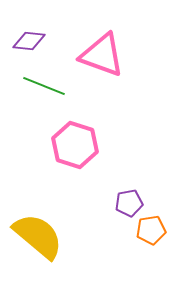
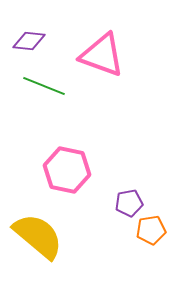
pink hexagon: moved 8 px left, 25 px down; rotated 6 degrees counterclockwise
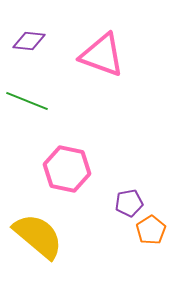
green line: moved 17 px left, 15 px down
pink hexagon: moved 1 px up
orange pentagon: rotated 24 degrees counterclockwise
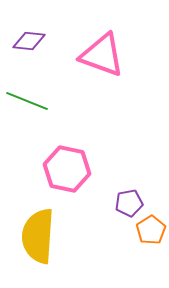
yellow semicircle: rotated 126 degrees counterclockwise
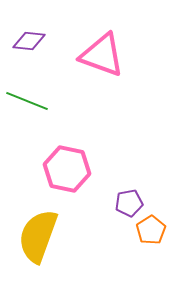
yellow semicircle: rotated 16 degrees clockwise
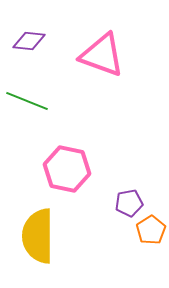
yellow semicircle: rotated 20 degrees counterclockwise
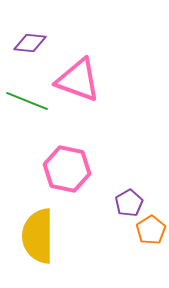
purple diamond: moved 1 px right, 2 px down
pink triangle: moved 24 px left, 25 px down
purple pentagon: rotated 20 degrees counterclockwise
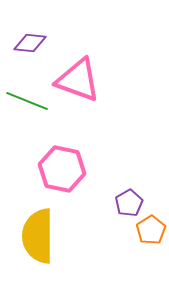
pink hexagon: moved 5 px left
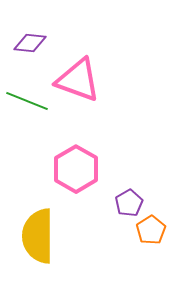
pink hexagon: moved 14 px right; rotated 18 degrees clockwise
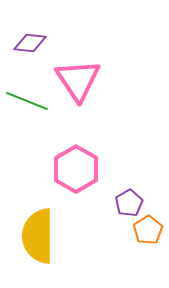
pink triangle: rotated 36 degrees clockwise
orange pentagon: moved 3 px left
